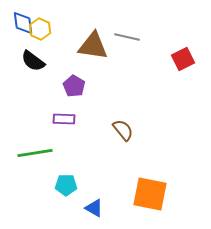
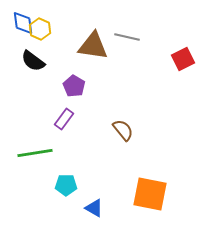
purple rectangle: rotated 55 degrees counterclockwise
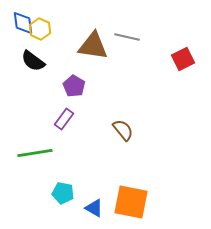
cyan pentagon: moved 3 px left, 8 px down; rotated 10 degrees clockwise
orange square: moved 19 px left, 8 px down
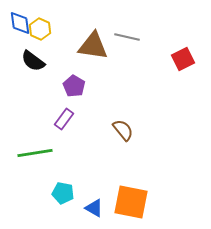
blue diamond: moved 3 px left
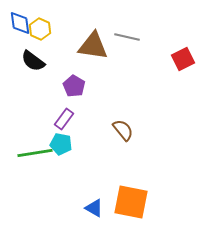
cyan pentagon: moved 2 px left, 49 px up
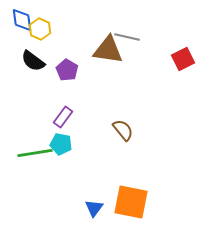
blue diamond: moved 2 px right, 3 px up
brown triangle: moved 15 px right, 4 px down
purple pentagon: moved 7 px left, 16 px up
purple rectangle: moved 1 px left, 2 px up
blue triangle: rotated 36 degrees clockwise
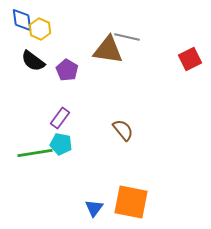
red square: moved 7 px right
purple rectangle: moved 3 px left, 1 px down
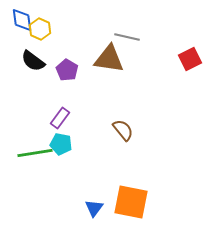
brown triangle: moved 1 px right, 9 px down
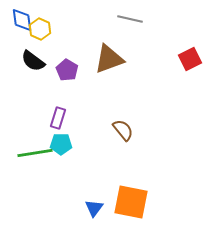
gray line: moved 3 px right, 18 px up
brown triangle: rotated 28 degrees counterclockwise
purple rectangle: moved 2 px left; rotated 20 degrees counterclockwise
cyan pentagon: rotated 10 degrees counterclockwise
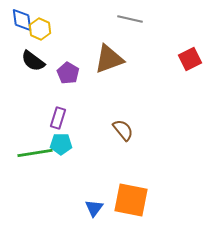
purple pentagon: moved 1 px right, 3 px down
orange square: moved 2 px up
